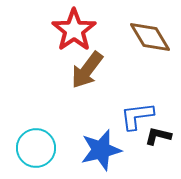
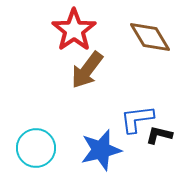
blue L-shape: moved 3 px down
black L-shape: moved 1 px right, 1 px up
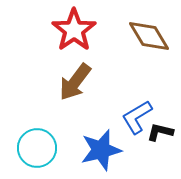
brown diamond: moved 1 px left, 1 px up
brown arrow: moved 12 px left, 12 px down
blue L-shape: moved 2 px up; rotated 24 degrees counterclockwise
black L-shape: moved 1 px right, 3 px up
cyan circle: moved 1 px right
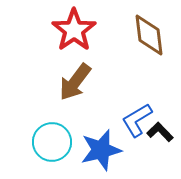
brown diamond: moved 1 px up; rotated 24 degrees clockwise
blue L-shape: moved 3 px down
black L-shape: rotated 32 degrees clockwise
cyan circle: moved 15 px right, 6 px up
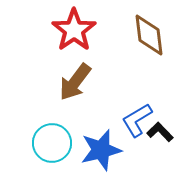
cyan circle: moved 1 px down
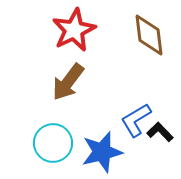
red star: rotated 9 degrees clockwise
brown arrow: moved 7 px left
blue L-shape: moved 1 px left
cyan circle: moved 1 px right
blue star: moved 1 px right, 2 px down
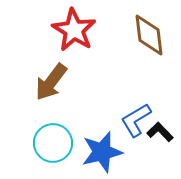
red star: rotated 15 degrees counterclockwise
brown arrow: moved 17 px left
